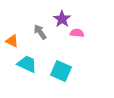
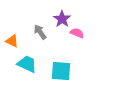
pink semicircle: rotated 16 degrees clockwise
cyan square: rotated 20 degrees counterclockwise
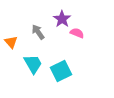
gray arrow: moved 2 px left
orange triangle: moved 1 px left, 1 px down; rotated 24 degrees clockwise
cyan trapezoid: moved 6 px right; rotated 35 degrees clockwise
cyan square: rotated 30 degrees counterclockwise
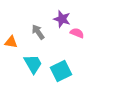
purple star: rotated 18 degrees counterclockwise
orange triangle: rotated 40 degrees counterclockwise
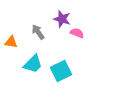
cyan trapezoid: rotated 75 degrees clockwise
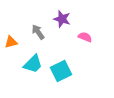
pink semicircle: moved 8 px right, 4 px down
orange triangle: rotated 24 degrees counterclockwise
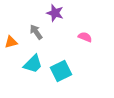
purple star: moved 7 px left, 6 px up
gray arrow: moved 2 px left
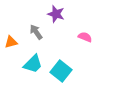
purple star: moved 1 px right, 1 px down
cyan square: rotated 25 degrees counterclockwise
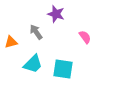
pink semicircle: rotated 32 degrees clockwise
cyan square: moved 2 px right, 2 px up; rotated 30 degrees counterclockwise
